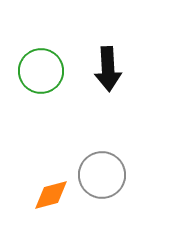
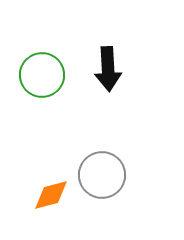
green circle: moved 1 px right, 4 px down
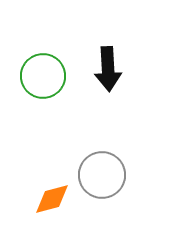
green circle: moved 1 px right, 1 px down
orange diamond: moved 1 px right, 4 px down
